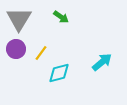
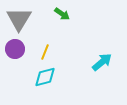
green arrow: moved 1 px right, 3 px up
purple circle: moved 1 px left
yellow line: moved 4 px right, 1 px up; rotated 14 degrees counterclockwise
cyan diamond: moved 14 px left, 4 px down
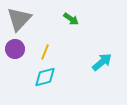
green arrow: moved 9 px right, 5 px down
gray triangle: rotated 12 degrees clockwise
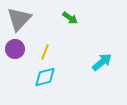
green arrow: moved 1 px left, 1 px up
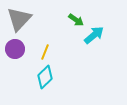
green arrow: moved 6 px right, 2 px down
cyan arrow: moved 8 px left, 27 px up
cyan diamond: rotated 30 degrees counterclockwise
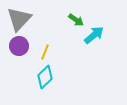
purple circle: moved 4 px right, 3 px up
